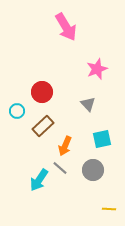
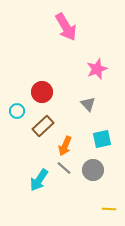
gray line: moved 4 px right
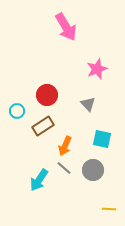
red circle: moved 5 px right, 3 px down
brown rectangle: rotated 10 degrees clockwise
cyan square: rotated 24 degrees clockwise
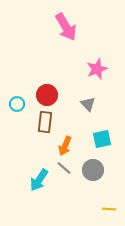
cyan circle: moved 7 px up
brown rectangle: moved 2 px right, 4 px up; rotated 50 degrees counterclockwise
cyan square: rotated 24 degrees counterclockwise
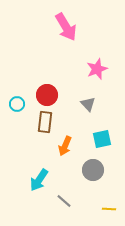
gray line: moved 33 px down
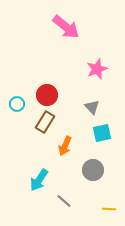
pink arrow: rotated 20 degrees counterclockwise
gray triangle: moved 4 px right, 3 px down
brown rectangle: rotated 25 degrees clockwise
cyan square: moved 6 px up
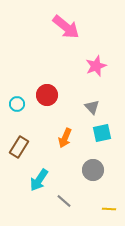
pink star: moved 1 px left, 3 px up
brown rectangle: moved 26 px left, 25 px down
orange arrow: moved 8 px up
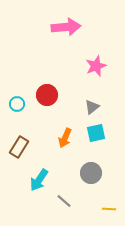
pink arrow: rotated 44 degrees counterclockwise
gray triangle: rotated 35 degrees clockwise
cyan square: moved 6 px left
gray circle: moved 2 px left, 3 px down
